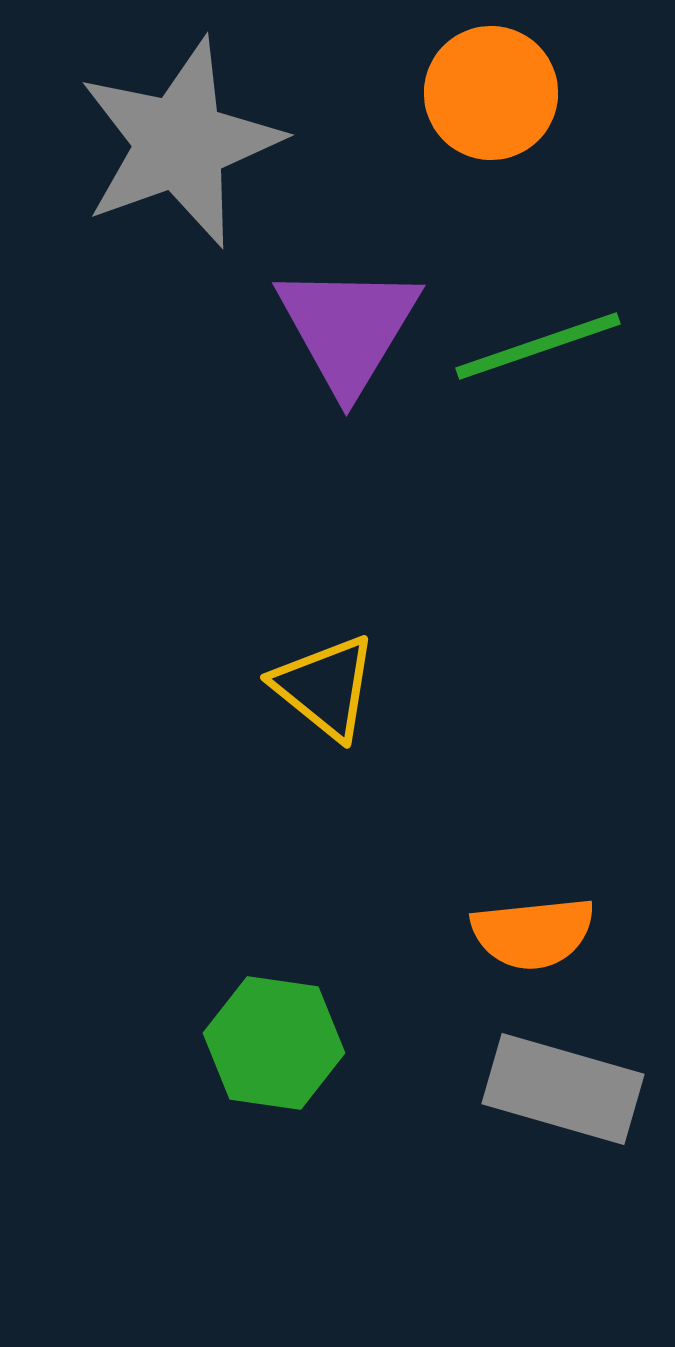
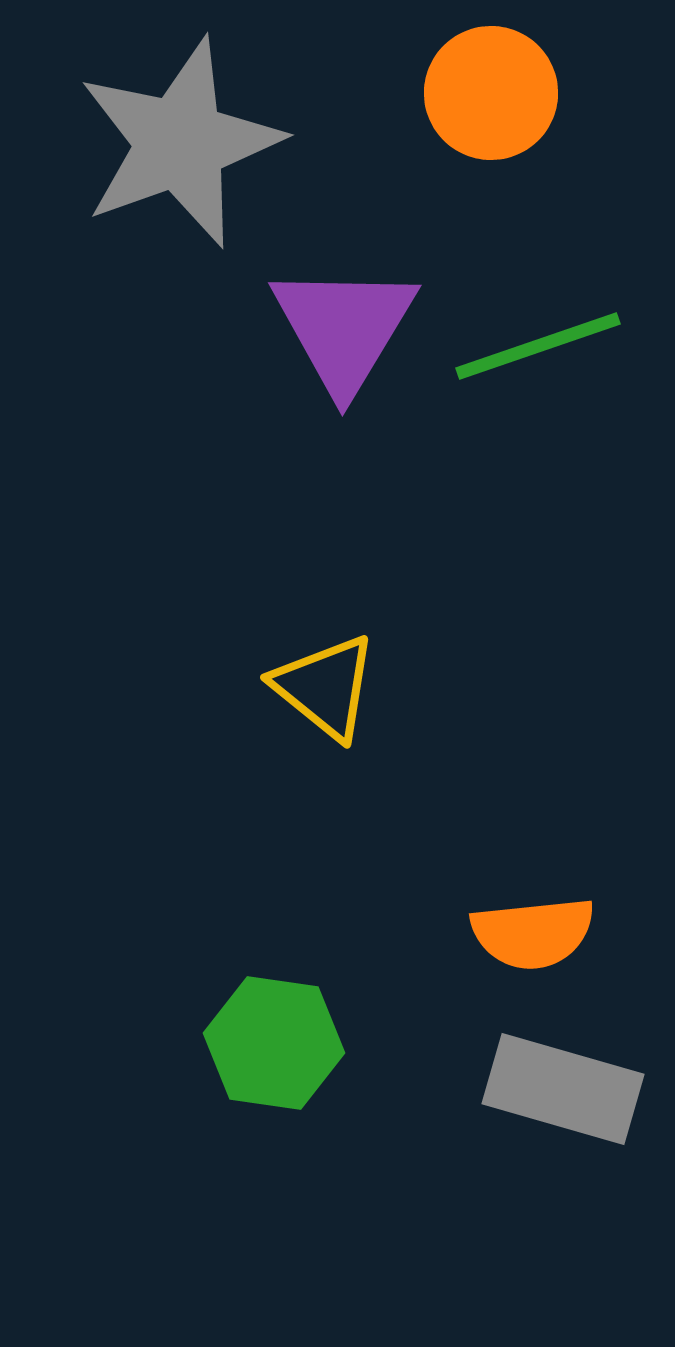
purple triangle: moved 4 px left
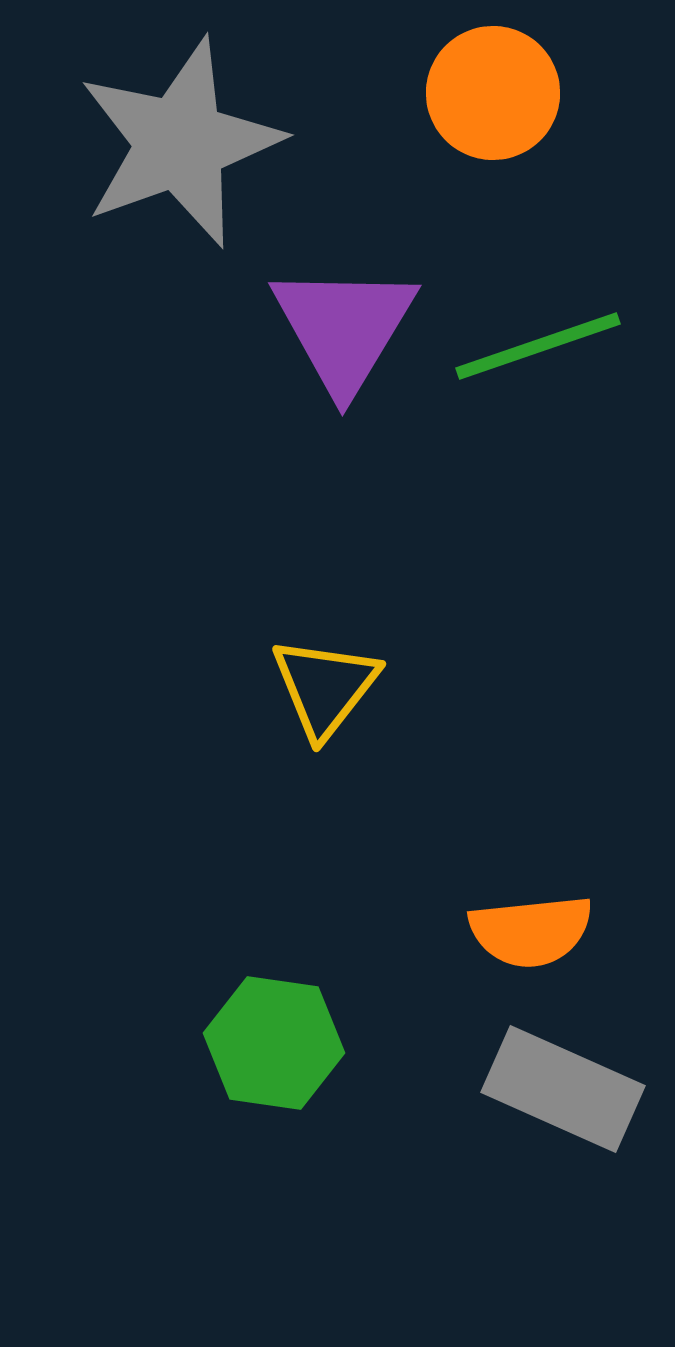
orange circle: moved 2 px right
yellow triangle: rotated 29 degrees clockwise
orange semicircle: moved 2 px left, 2 px up
gray rectangle: rotated 8 degrees clockwise
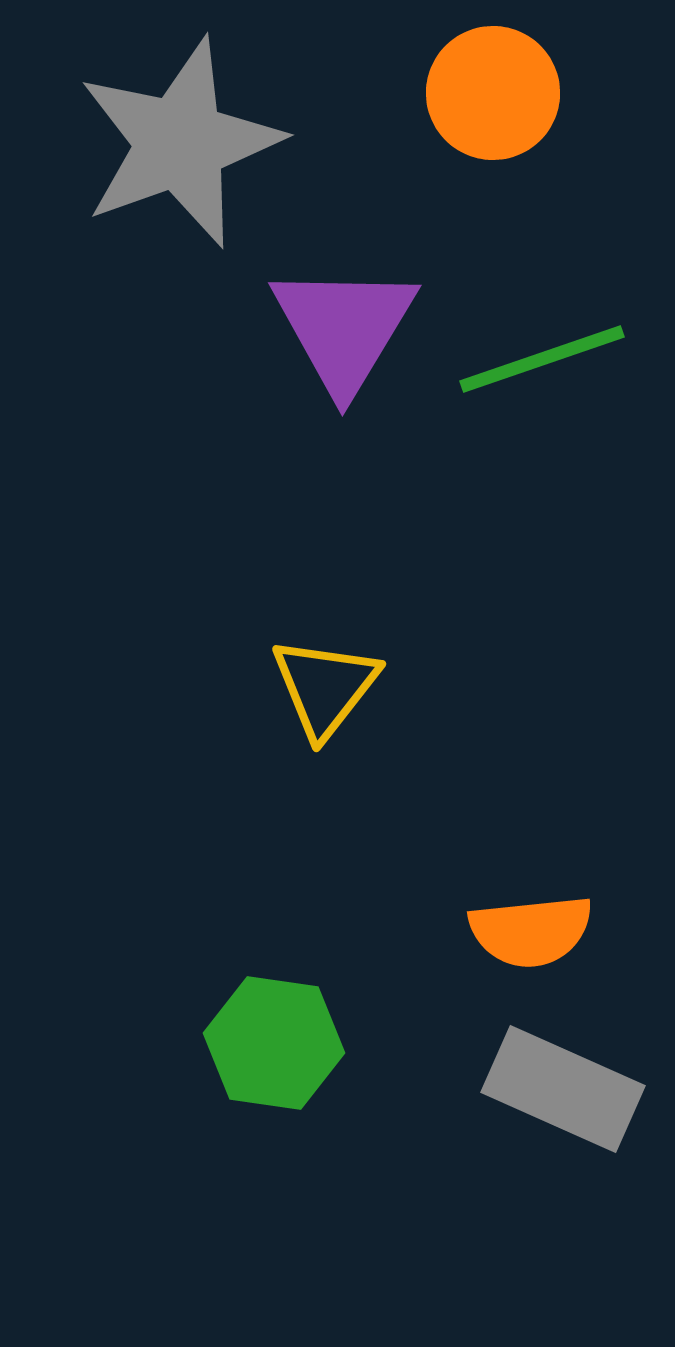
green line: moved 4 px right, 13 px down
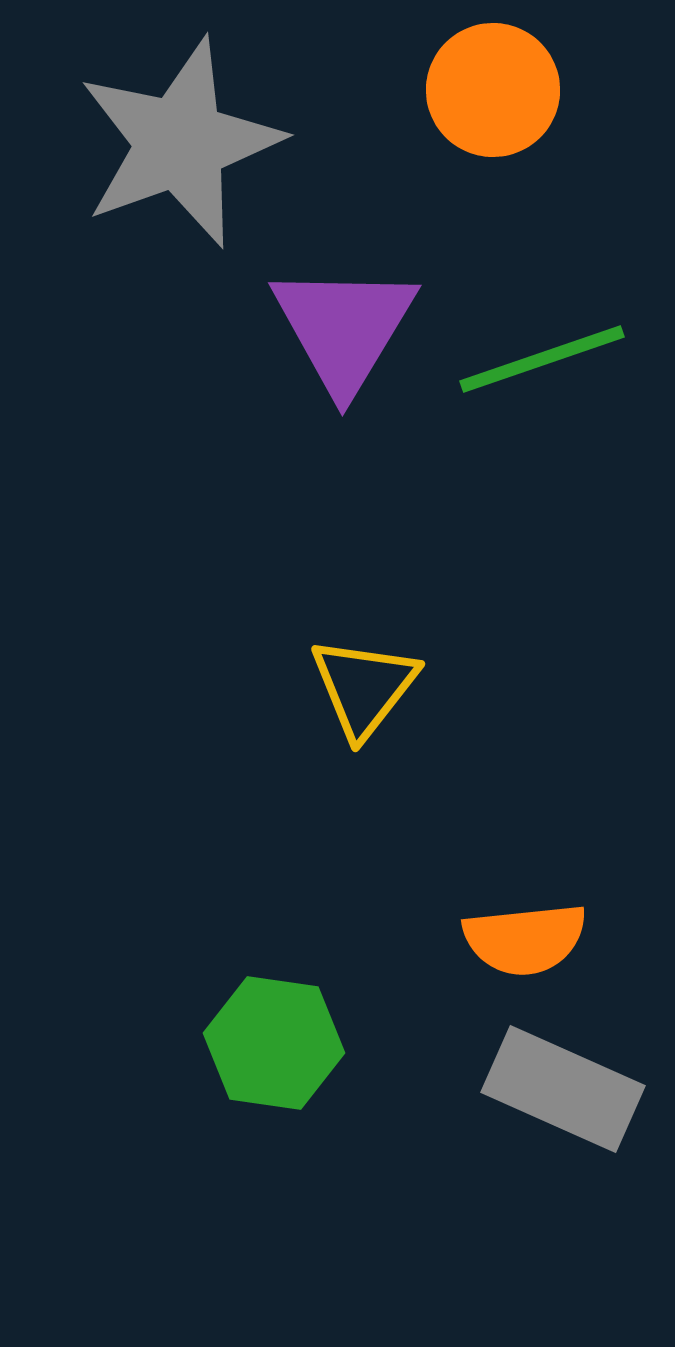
orange circle: moved 3 px up
yellow triangle: moved 39 px right
orange semicircle: moved 6 px left, 8 px down
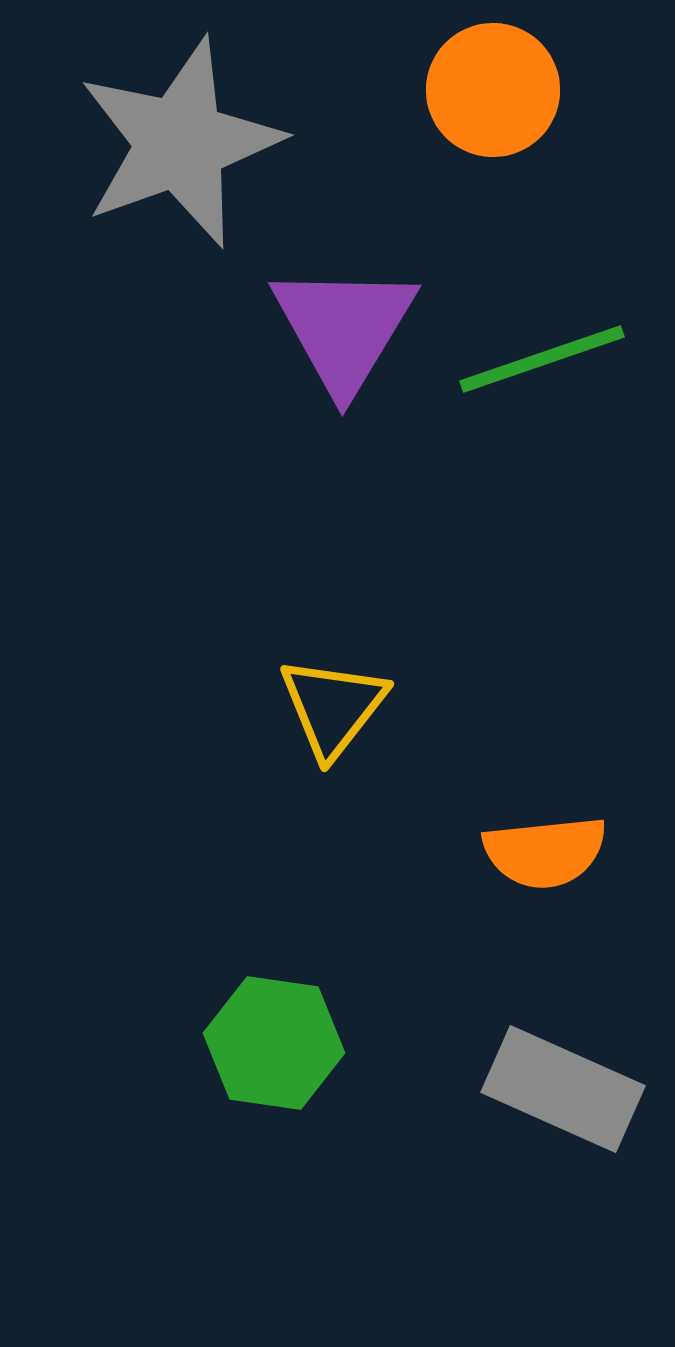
yellow triangle: moved 31 px left, 20 px down
orange semicircle: moved 20 px right, 87 px up
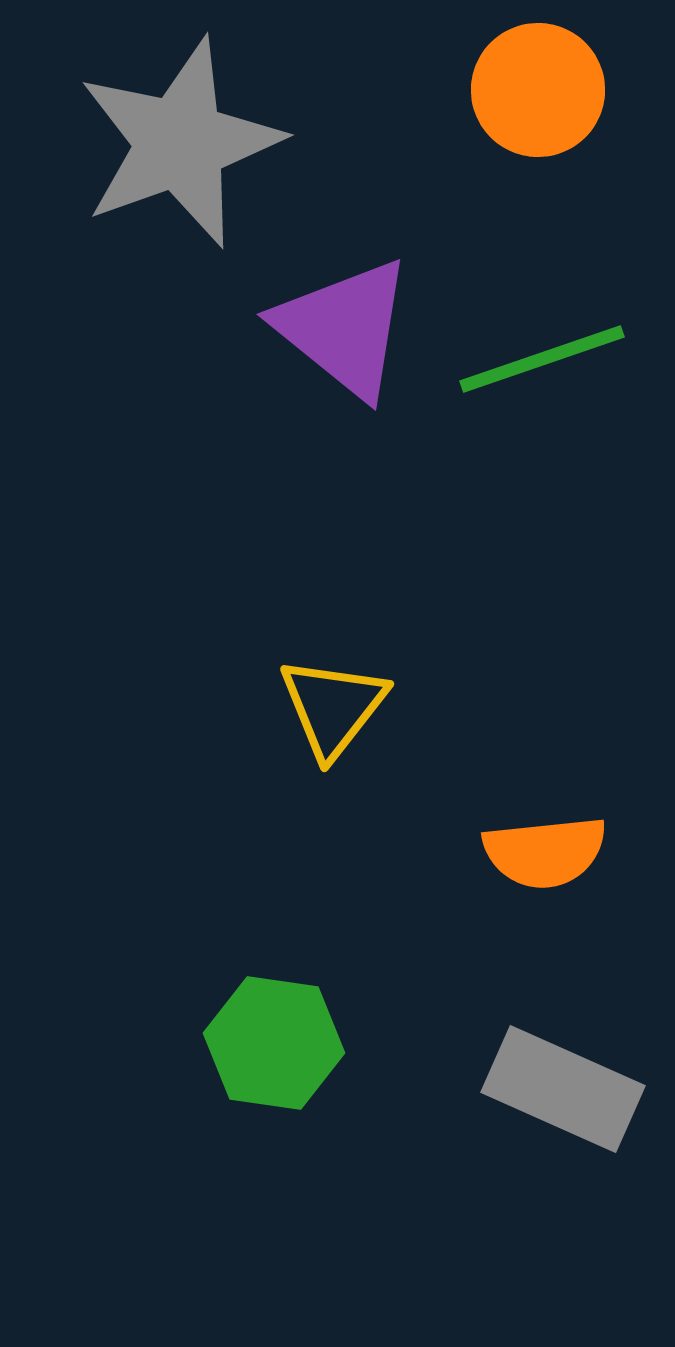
orange circle: moved 45 px right
purple triangle: rotated 22 degrees counterclockwise
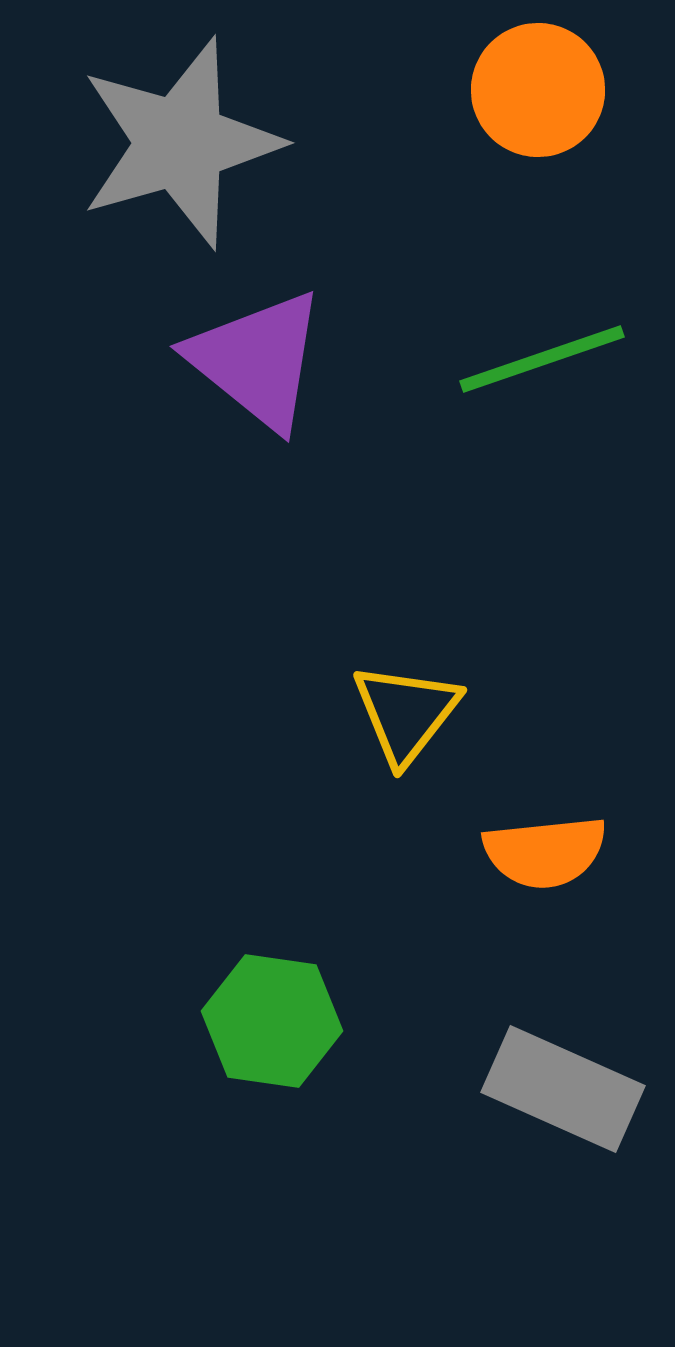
gray star: rotated 4 degrees clockwise
purple triangle: moved 87 px left, 32 px down
yellow triangle: moved 73 px right, 6 px down
green hexagon: moved 2 px left, 22 px up
